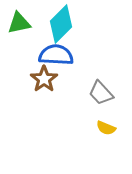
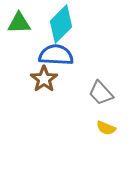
green triangle: rotated 10 degrees clockwise
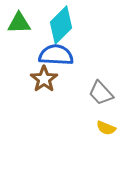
cyan diamond: moved 1 px down
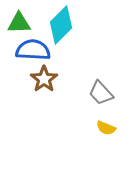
blue semicircle: moved 23 px left, 5 px up
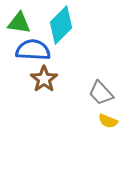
green triangle: rotated 10 degrees clockwise
yellow semicircle: moved 2 px right, 7 px up
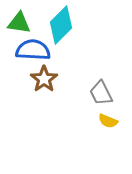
gray trapezoid: rotated 16 degrees clockwise
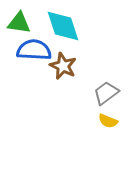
cyan diamond: moved 2 px right, 1 px down; rotated 63 degrees counterclockwise
blue semicircle: moved 1 px right
brown star: moved 19 px right, 13 px up; rotated 12 degrees counterclockwise
gray trapezoid: moved 5 px right; rotated 80 degrees clockwise
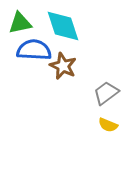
green triangle: moved 1 px right; rotated 20 degrees counterclockwise
yellow semicircle: moved 4 px down
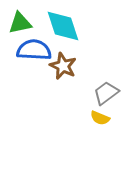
yellow semicircle: moved 8 px left, 7 px up
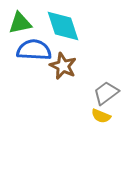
yellow semicircle: moved 1 px right, 2 px up
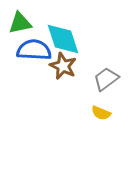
cyan diamond: moved 13 px down
gray trapezoid: moved 14 px up
yellow semicircle: moved 3 px up
